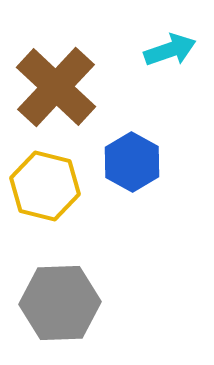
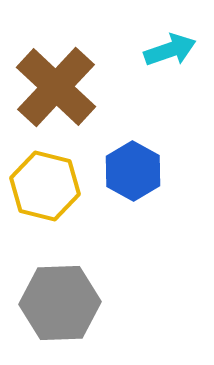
blue hexagon: moved 1 px right, 9 px down
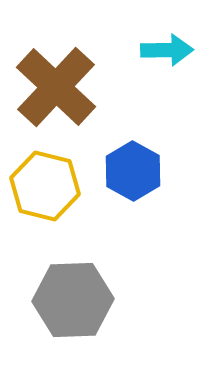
cyan arrow: moved 3 px left; rotated 18 degrees clockwise
gray hexagon: moved 13 px right, 3 px up
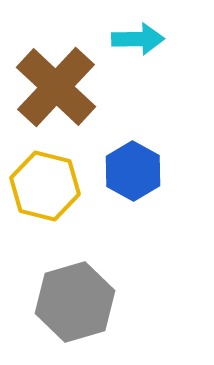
cyan arrow: moved 29 px left, 11 px up
gray hexagon: moved 2 px right, 2 px down; rotated 14 degrees counterclockwise
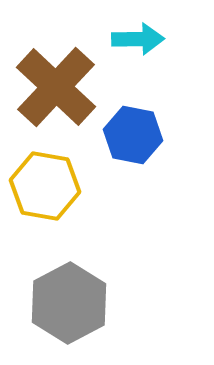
blue hexagon: moved 36 px up; rotated 18 degrees counterclockwise
yellow hexagon: rotated 4 degrees counterclockwise
gray hexagon: moved 6 px left, 1 px down; rotated 12 degrees counterclockwise
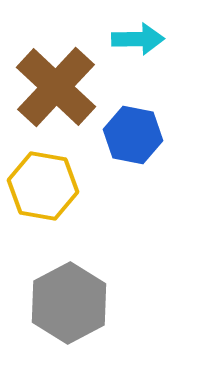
yellow hexagon: moved 2 px left
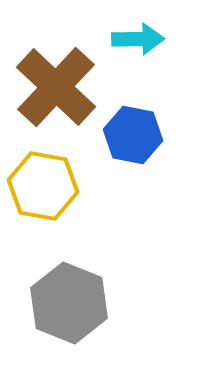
gray hexagon: rotated 10 degrees counterclockwise
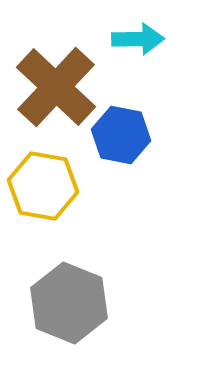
blue hexagon: moved 12 px left
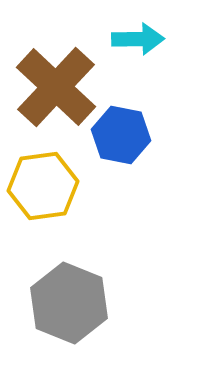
yellow hexagon: rotated 18 degrees counterclockwise
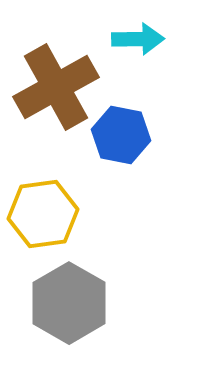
brown cross: rotated 18 degrees clockwise
yellow hexagon: moved 28 px down
gray hexagon: rotated 8 degrees clockwise
